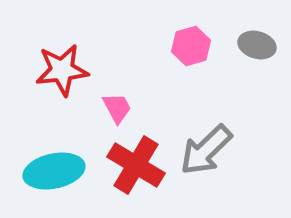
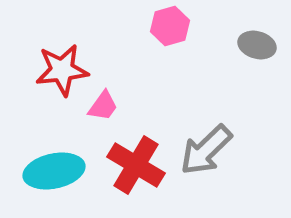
pink hexagon: moved 21 px left, 20 px up
pink trapezoid: moved 14 px left, 2 px up; rotated 64 degrees clockwise
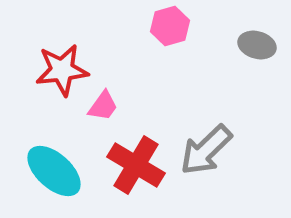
cyan ellipse: rotated 54 degrees clockwise
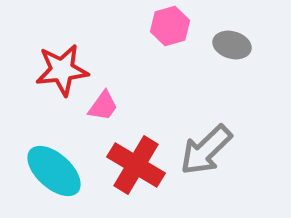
gray ellipse: moved 25 px left
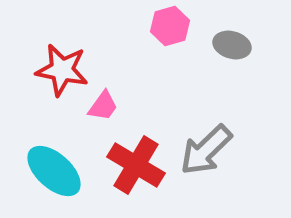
red star: rotated 18 degrees clockwise
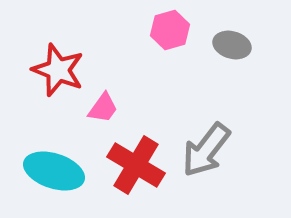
pink hexagon: moved 4 px down
red star: moved 4 px left; rotated 10 degrees clockwise
pink trapezoid: moved 2 px down
gray arrow: rotated 8 degrees counterclockwise
cyan ellipse: rotated 24 degrees counterclockwise
